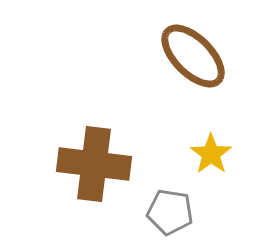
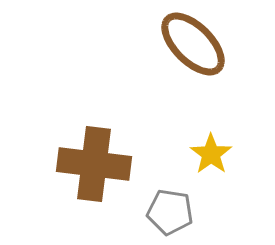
brown ellipse: moved 12 px up
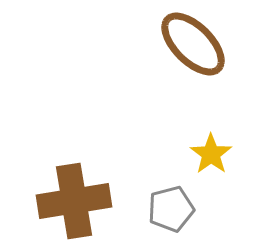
brown cross: moved 20 px left, 37 px down; rotated 16 degrees counterclockwise
gray pentagon: moved 1 px right, 3 px up; rotated 24 degrees counterclockwise
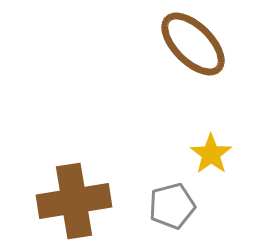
gray pentagon: moved 1 px right, 3 px up
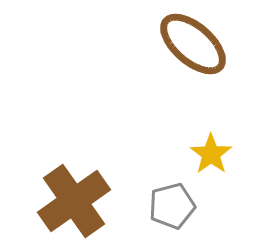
brown ellipse: rotated 4 degrees counterclockwise
brown cross: rotated 26 degrees counterclockwise
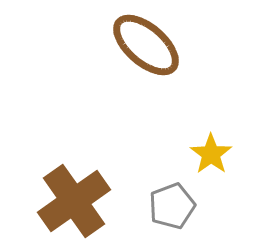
brown ellipse: moved 47 px left, 1 px down
gray pentagon: rotated 6 degrees counterclockwise
